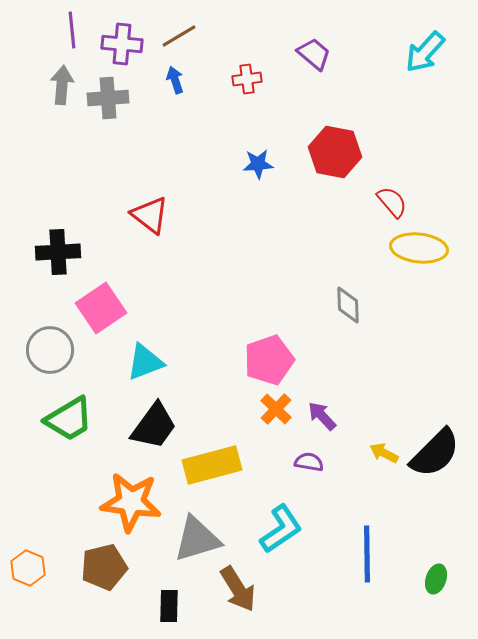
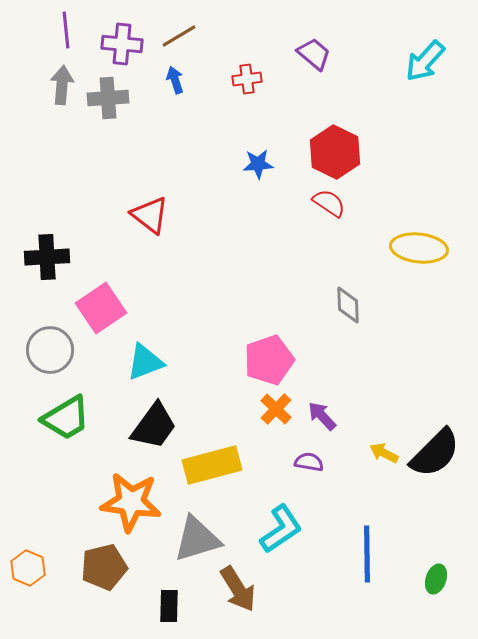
purple line: moved 6 px left
cyan arrow: moved 9 px down
red hexagon: rotated 15 degrees clockwise
red semicircle: moved 63 px left, 1 px down; rotated 16 degrees counterclockwise
black cross: moved 11 px left, 5 px down
green trapezoid: moved 3 px left, 1 px up
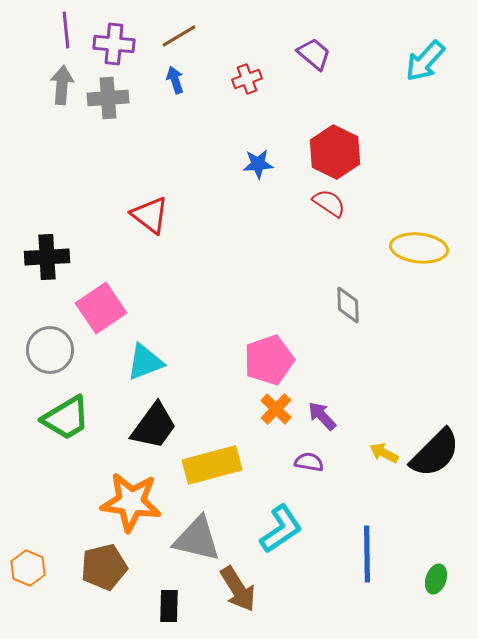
purple cross: moved 8 px left
red cross: rotated 12 degrees counterclockwise
gray triangle: rotated 30 degrees clockwise
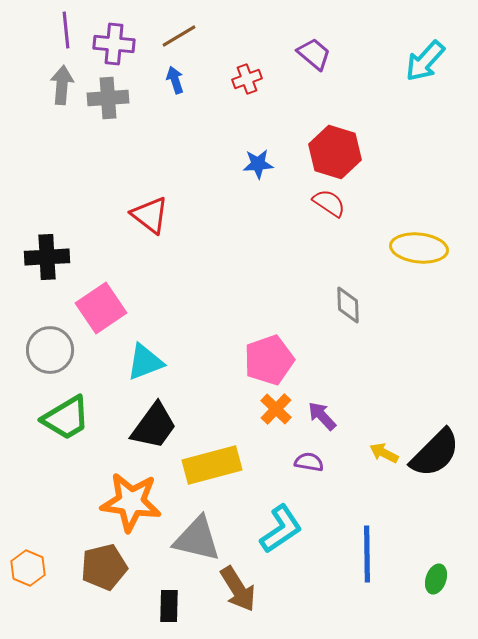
red hexagon: rotated 9 degrees counterclockwise
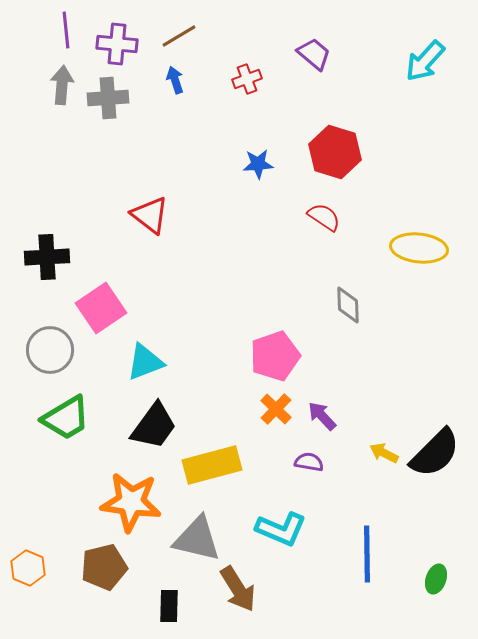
purple cross: moved 3 px right
red semicircle: moved 5 px left, 14 px down
pink pentagon: moved 6 px right, 4 px up
cyan L-shape: rotated 57 degrees clockwise
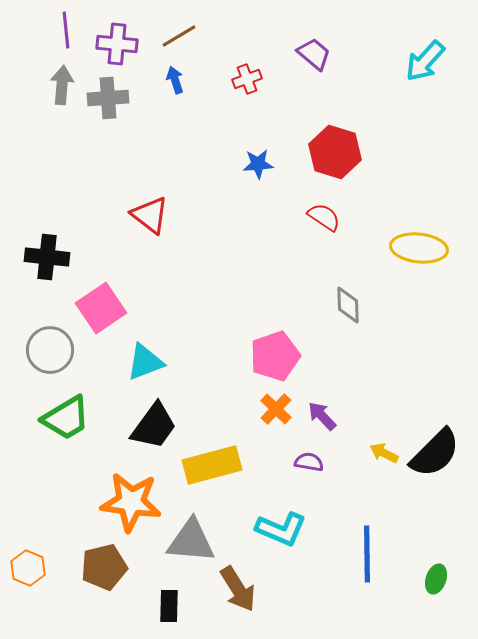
black cross: rotated 9 degrees clockwise
gray triangle: moved 6 px left, 2 px down; rotated 8 degrees counterclockwise
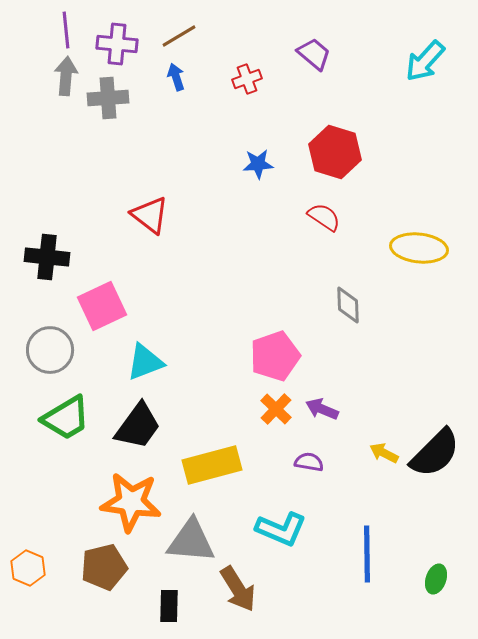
blue arrow: moved 1 px right, 3 px up
gray arrow: moved 4 px right, 9 px up
pink square: moved 1 px right, 2 px up; rotated 9 degrees clockwise
purple arrow: moved 7 px up; rotated 24 degrees counterclockwise
black trapezoid: moved 16 px left
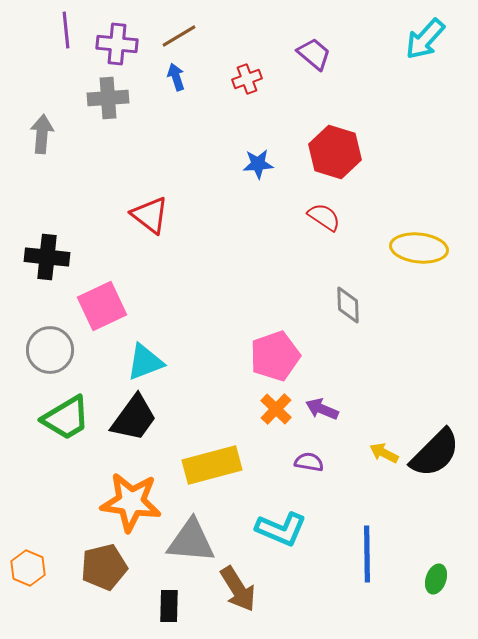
cyan arrow: moved 22 px up
gray arrow: moved 24 px left, 58 px down
black trapezoid: moved 4 px left, 8 px up
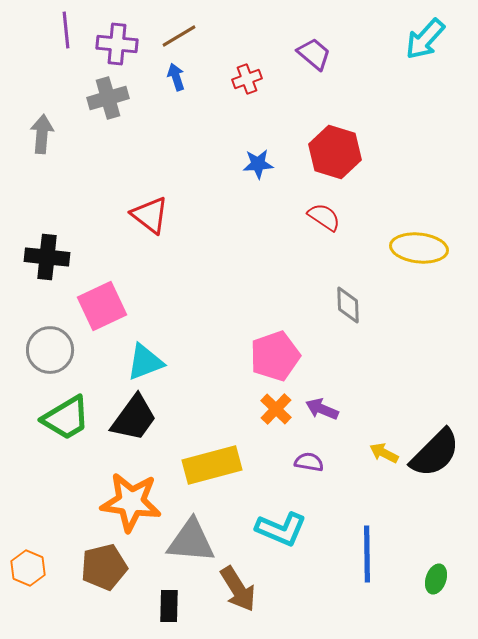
gray cross: rotated 12 degrees counterclockwise
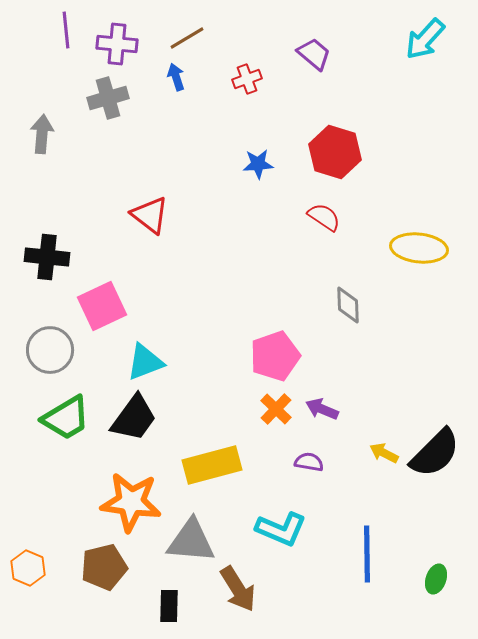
brown line: moved 8 px right, 2 px down
